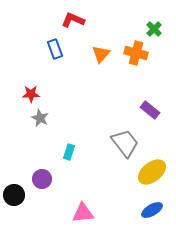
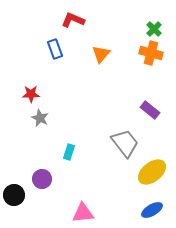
orange cross: moved 15 px right
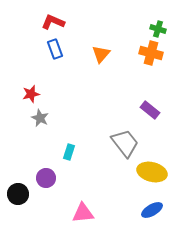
red L-shape: moved 20 px left, 2 px down
green cross: moved 4 px right; rotated 28 degrees counterclockwise
red star: rotated 12 degrees counterclockwise
yellow ellipse: rotated 52 degrees clockwise
purple circle: moved 4 px right, 1 px up
black circle: moved 4 px right, 1 px up
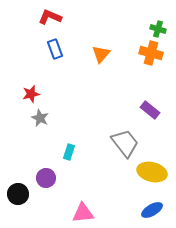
red L-shape: moved 3 px left, 5 px up
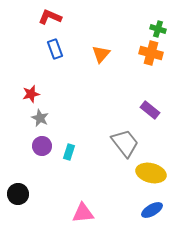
yellow ellipse: moved 1 px left, 1 px down
purple circle: moved 4 px left, 32 px up
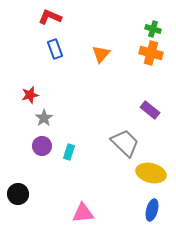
green cross: moved 5 px left
red star: moved 1 px left, 1 px down
gray star: moved 4 px right; rotated 12 degrees clockwise
gray trapezoid: rotated 8 degrees counterclockwise
blue ellipse: rotated 45 degrees counterclockwise
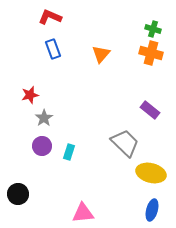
blue rectangle: moved 2 px left
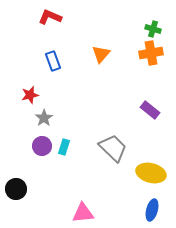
blue rectangle: moved 12 px down
orange cross: rotated 25 degrees counterclockwise
gray trapezoid: moved 12 px left, 5 px down
cyan rectangle: moved 5 px left, 5 px up
black circle: moved 2 px left, 5 px up
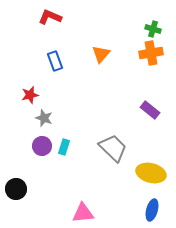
blue rectangle: moved 2 px right
gray star: rotated 18 degrees counterclockwise
